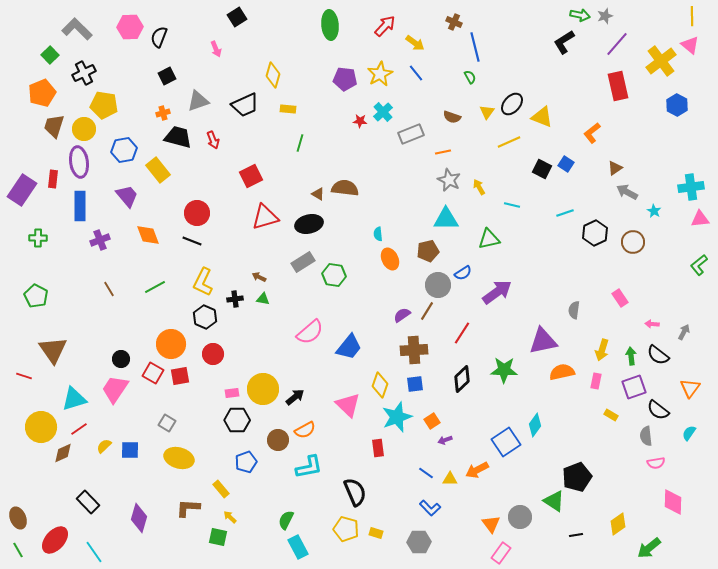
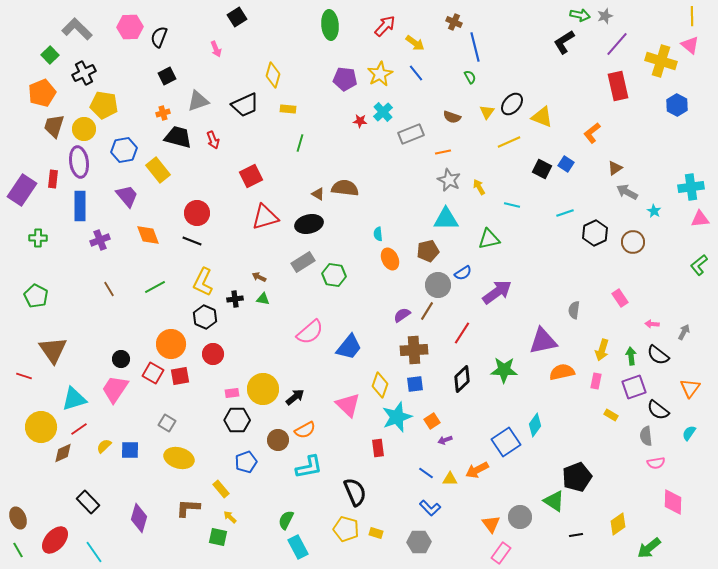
yellow cross at (661, 61): rotated 36 degrees counterclockwise
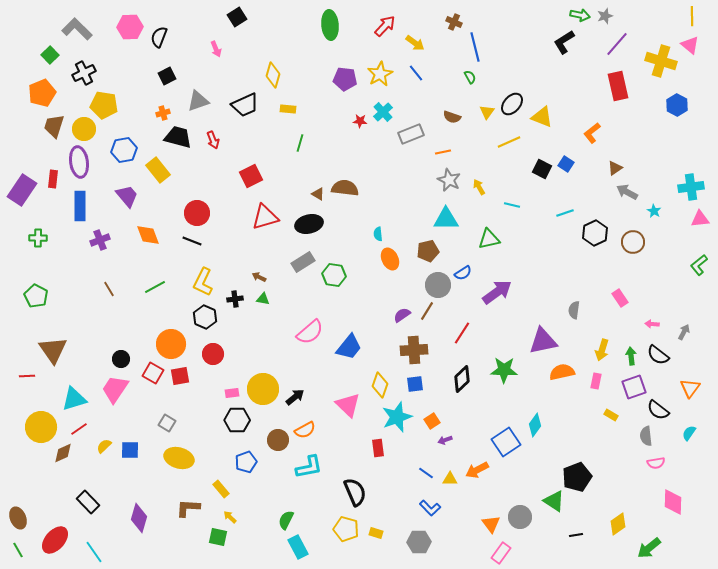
red line at (24, 376): moved 3 px right; rotated 21 degrees counterclockwise
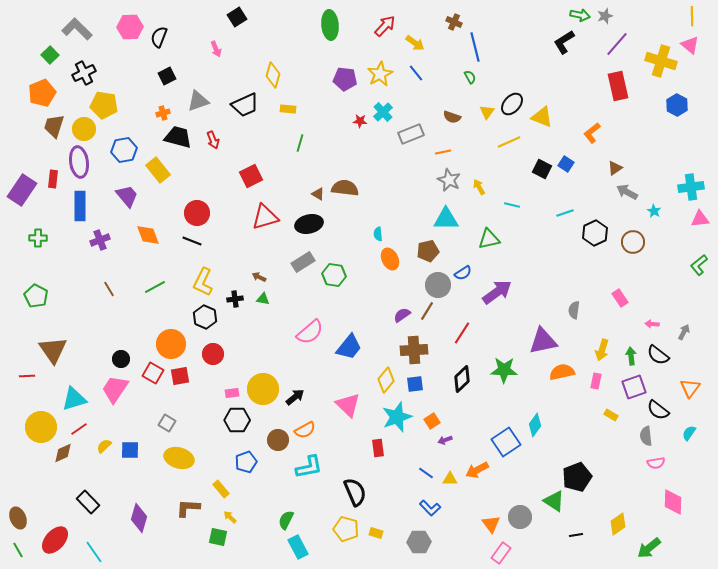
yellow diamond at (380, 385): moved 6 px right, 5 px up; rotated 20 degrees clockwise
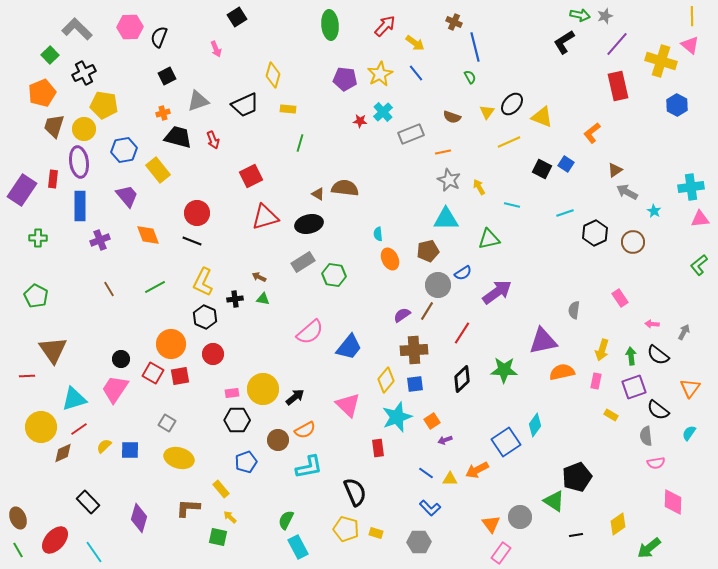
brown triangle at (615, 168): moved 2 px down
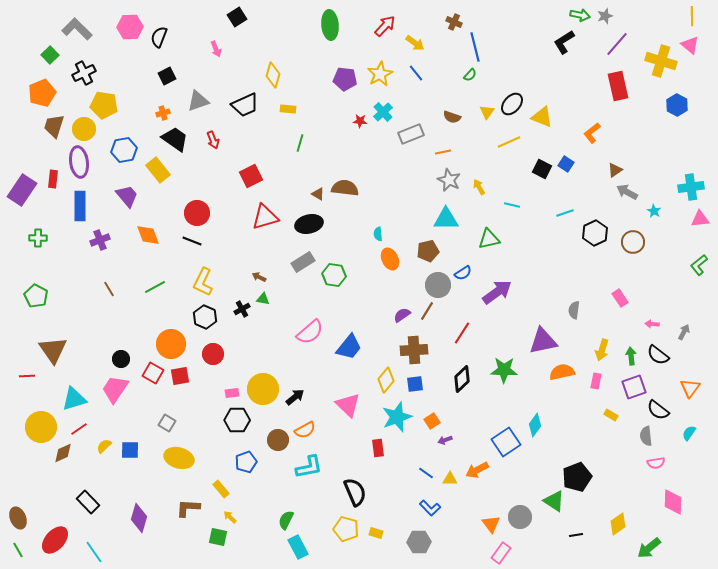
green semicircle at (470, 77): moved 2 px up; rotated 72 degrees clockwise
black trapezoid at (178, 137): moved 3 px left, 2 px down; rotated 20 degrees clockwise
black cross at (235, 299): moved 7 px right, 10 px down; rotated 21 degrees counterclockwise
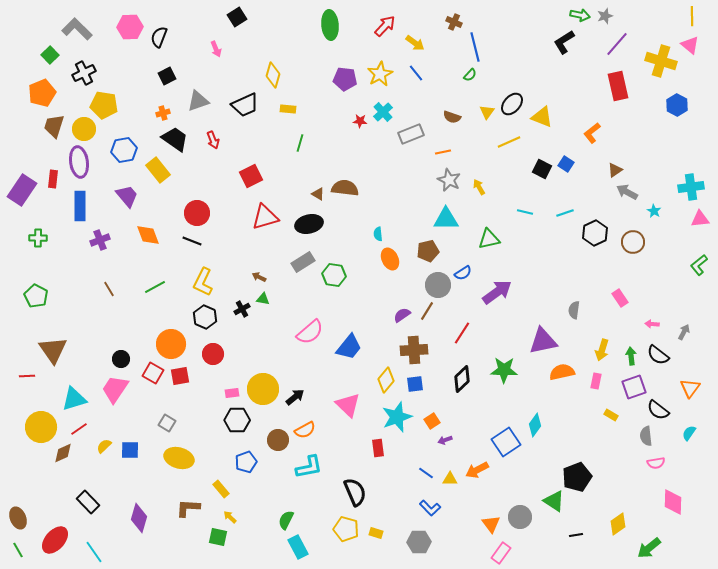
cyan line at (512, 205): moved 13 px right, 7 px down
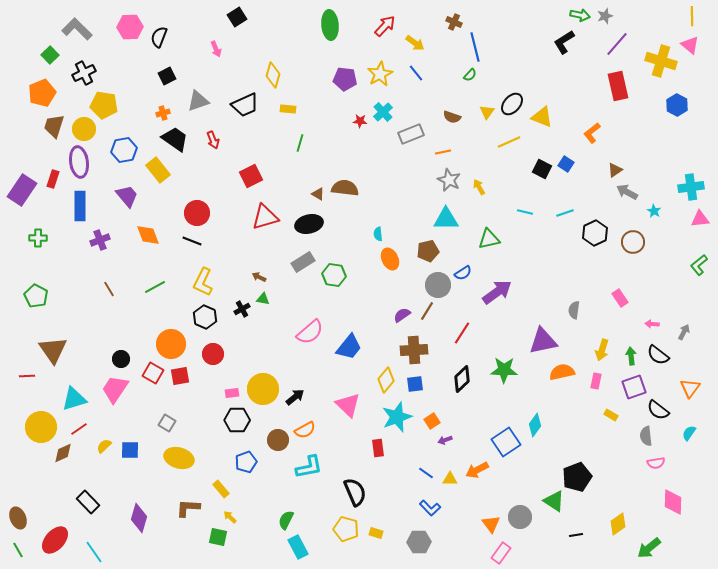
red rectangle at (53, 179): rotated 12 degrees clockwise
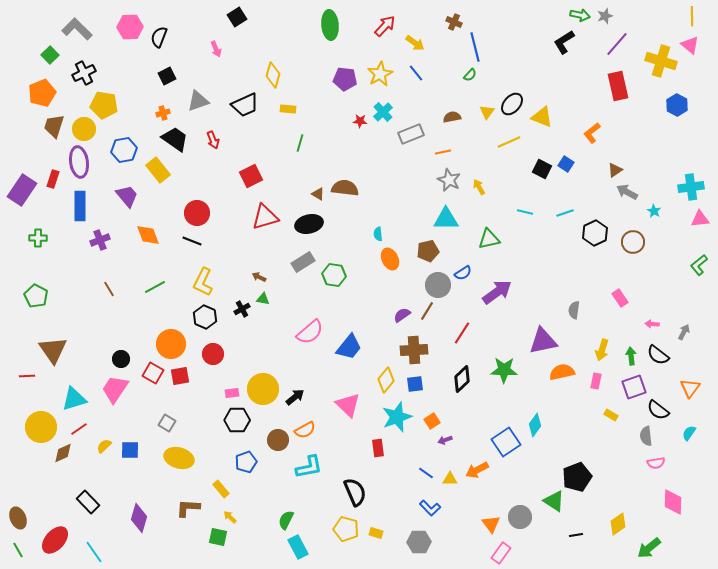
brown semicircle at (452, 117): rotated 150 degrees clockwise
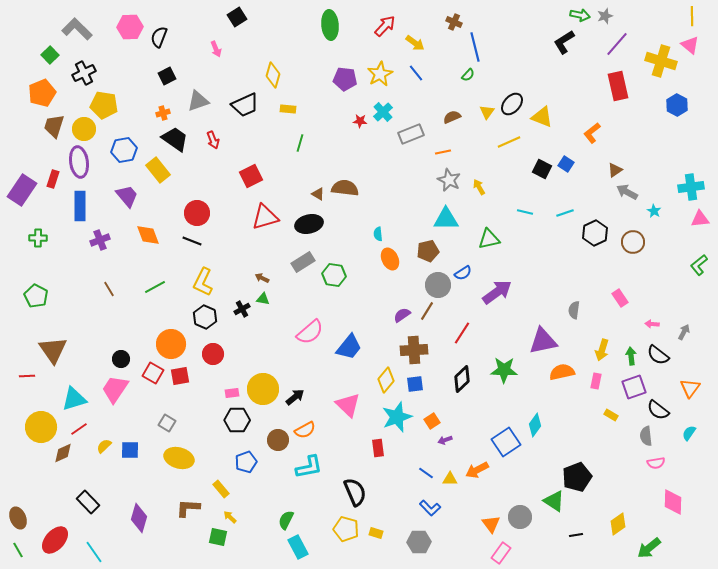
green semicircle at (470, 75): moved 2 px left
brown semicircle at (452, 117): rotated 12 degrees counterclockwise
brown arrow at (259, 277): moved 3 px right, 1 px down
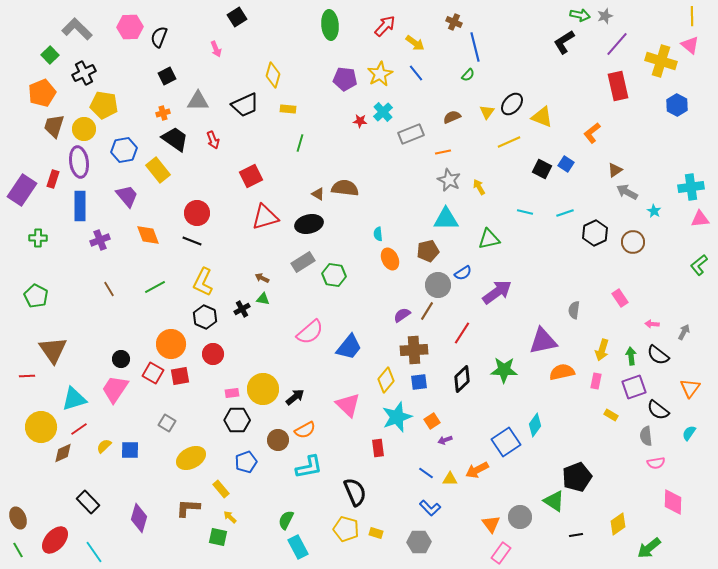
gray triangle at (198, 101): rotated 20 degrees clockwise
blue square at (415, 384): moved 4 px right, 2 px up
yellow ellipse at (179, 458): moved 12 px right; rotated 44 degrees counterclockwise
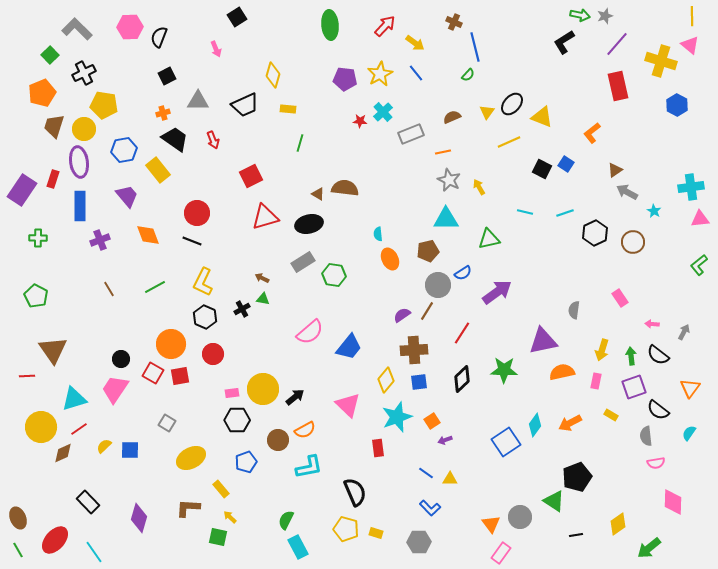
orange arrow at (477, 470): moved 93 px right, 47 px up
